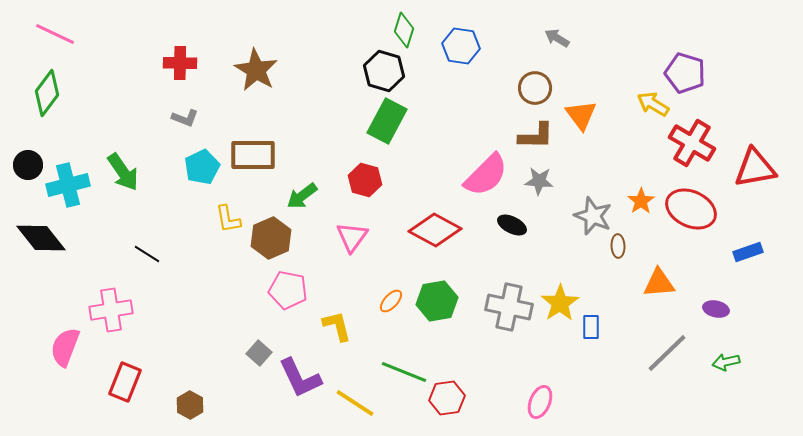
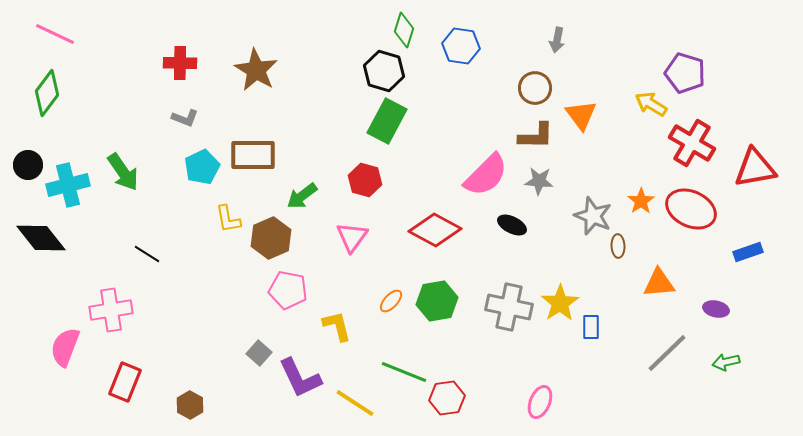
gray arrow at (557, 38): moved 2 px down; rotated 110 degrees counterclockwise
yellow arrow at (653, 104): moved 2 px left
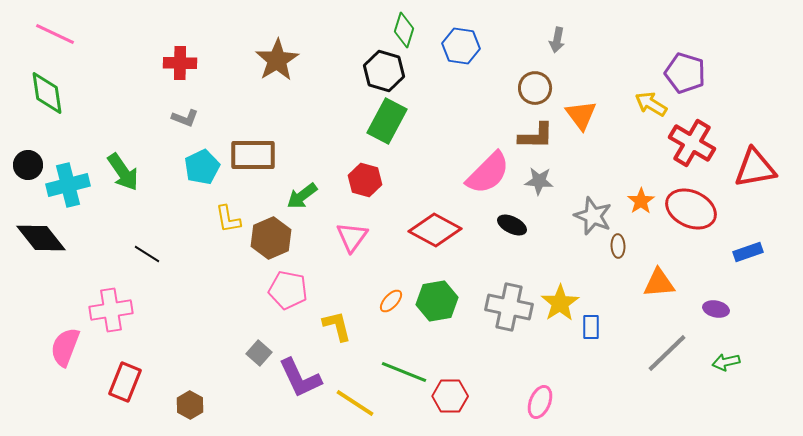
brown star at (256, 70): moved 21 px right, 10 px up; rotated 9 degrees clockwise
green diamond at (47, 93): rotated 45 degrees counterclockwise
pink semicircle at (486, 175): moved 2 px right, 2 px up
red hexagon at (447, 398): moved 3 px right, 2 px up; rotated 8 degrees clockwise
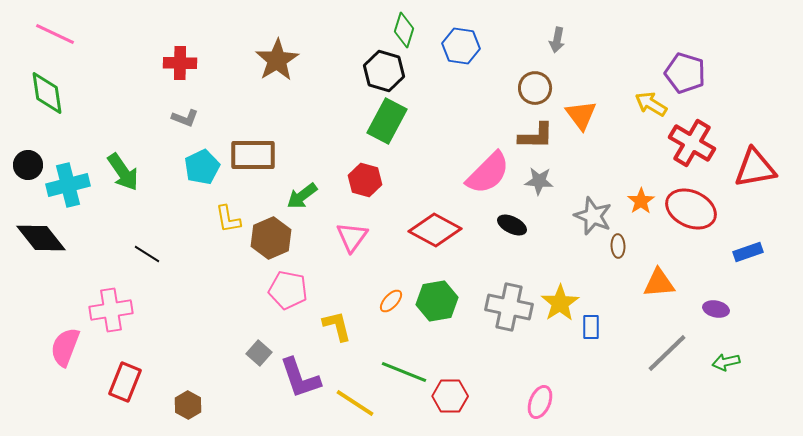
purple L-shape at (300, 378): rotated 6 degrees clockwise
brown hexagon at (190, 405): moved 2 px left
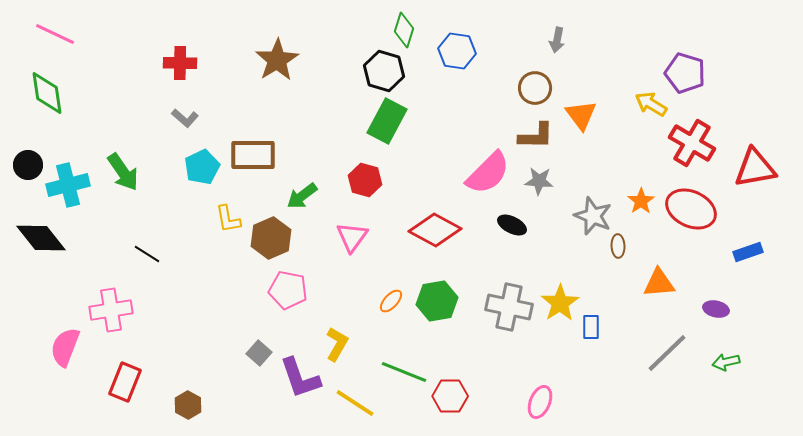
blue hexagon at (461, 46): moved 4 px left, 5 px down
gray L-shape at (185, 118): rotated 20 degrees clockwise
yellow L-shape at (337, 326): moved 18 px down; rotated 44 degrees clockwise
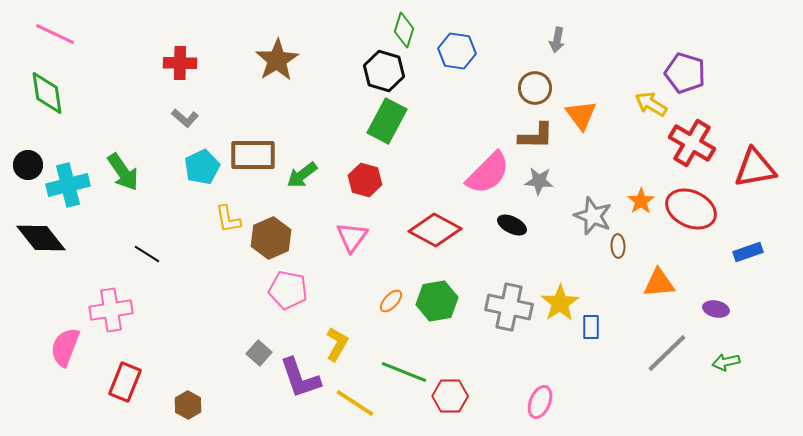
green arrow at (302, 196): moved 21 px up
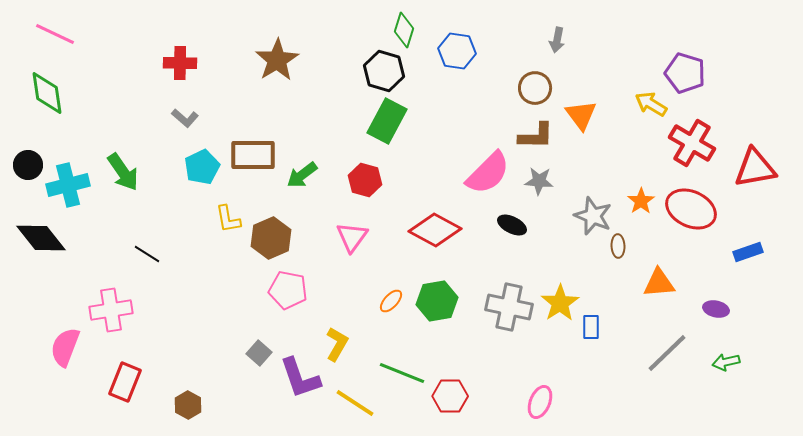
green line at (404, 372): moved 2 px left, 1 px down
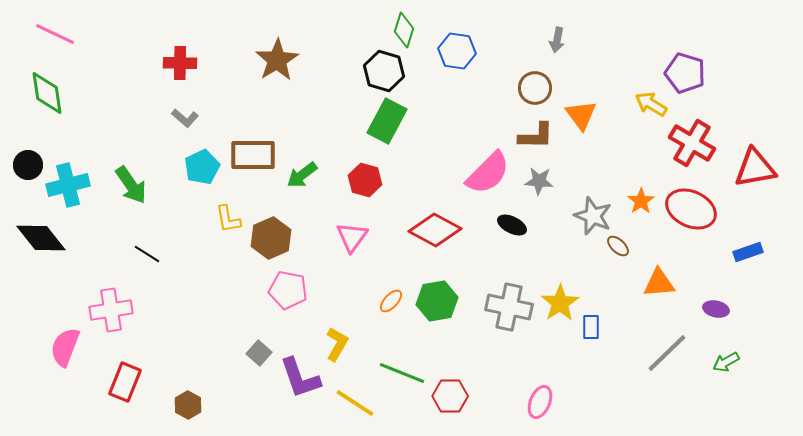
green arrow at (123, 172): moved 8 px right, 13 px down
brown ellipse at (618, 246): rotated 45 degrees counterclockwise
green arrow at (726, 362): rotated 16 degrees counterclockwise
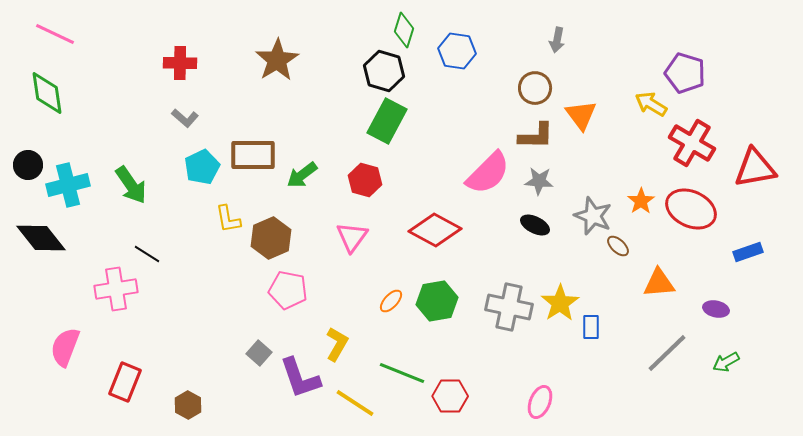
black ellipse at (512, 225): moved 23 px right
pink cross at (111, 310): moved 5 px right, 21 px up
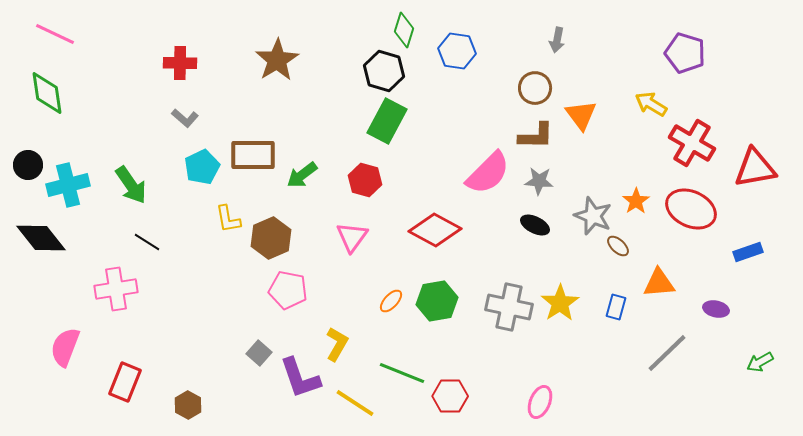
purple pentagon at (685, 73): moved 20 px up
orange star at (641, 201): moved 5 px left
black line at (147, 254): moved 12 px up
blue rectangle at (591, 327): moved 25 px right, 20 px up; rotated 15 degrees clockwise
green arrow at (726, 362): moved 34 px right
